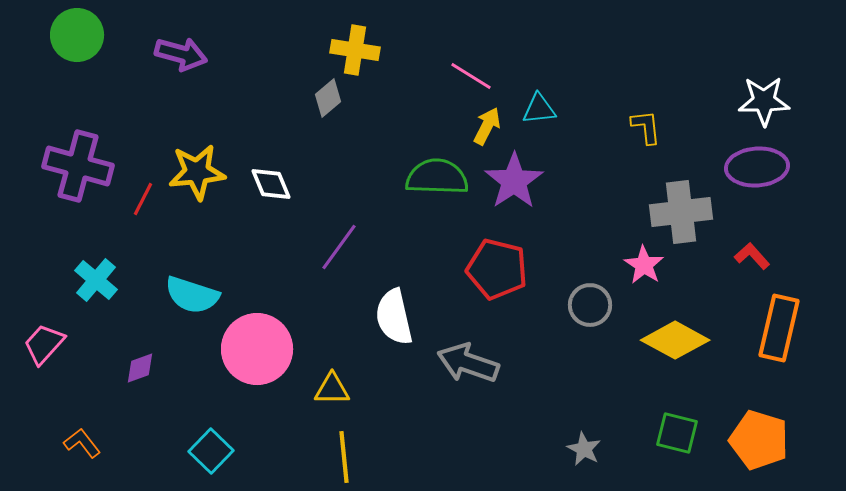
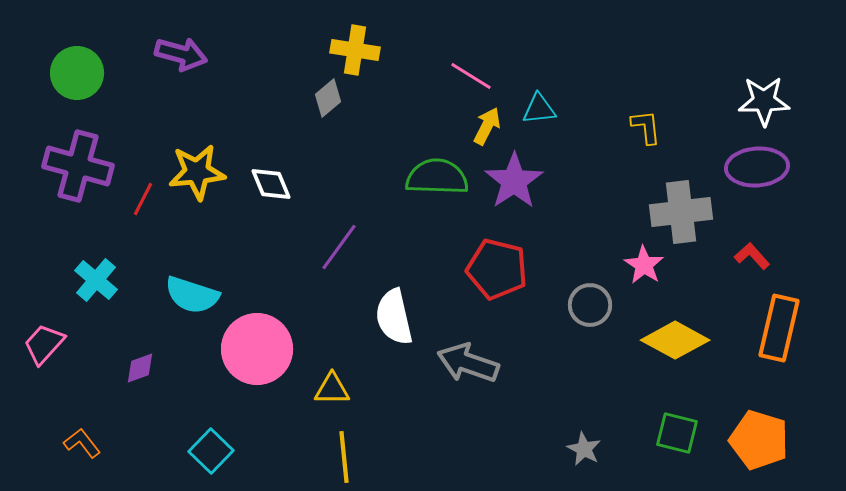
green circle: moved 38 px down
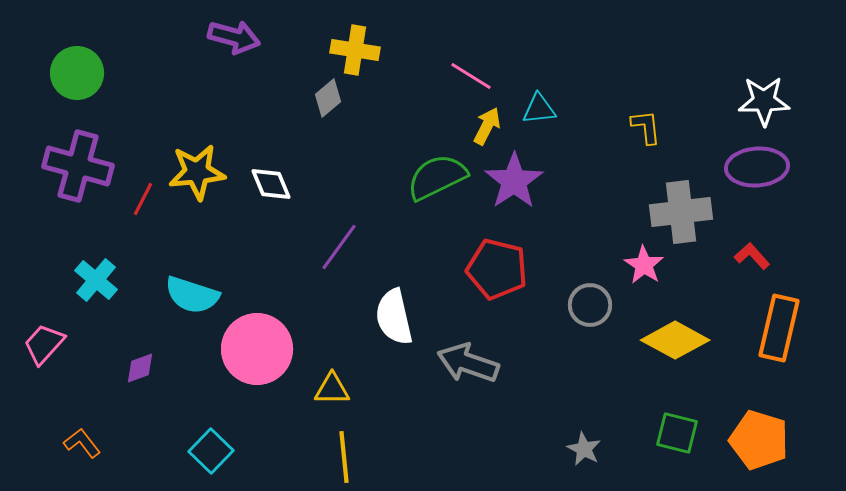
purple arrow: moved 53 px right, 17 px up
green semicircle: rotated 28 degrees counterclockwise
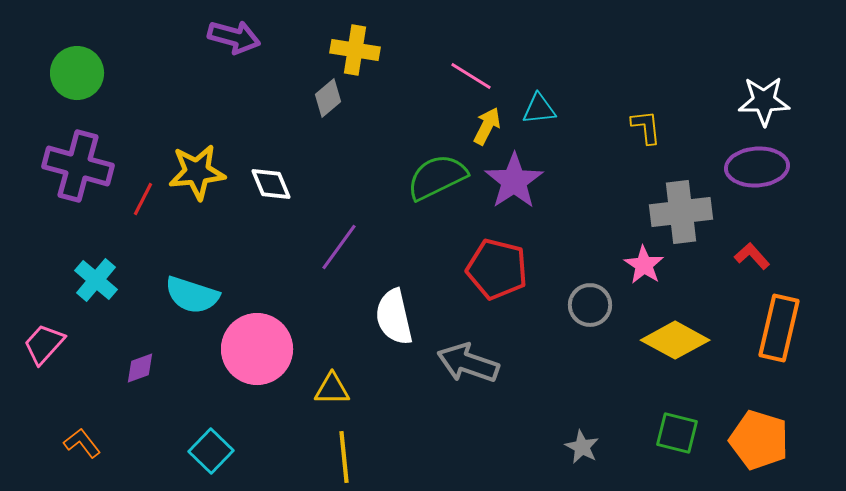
gray star: moved 2 px left, 2 px up
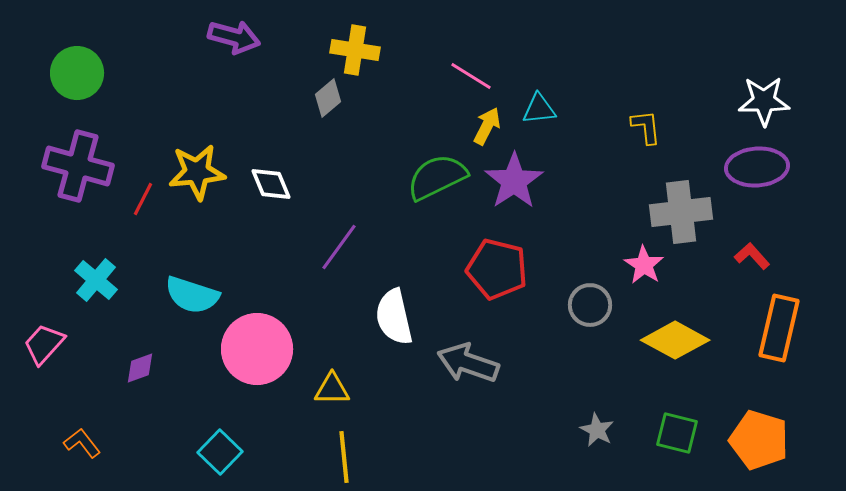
gray star: moved 15 px right, 17 px up
cyan square: moved 9 px right, 1 px down
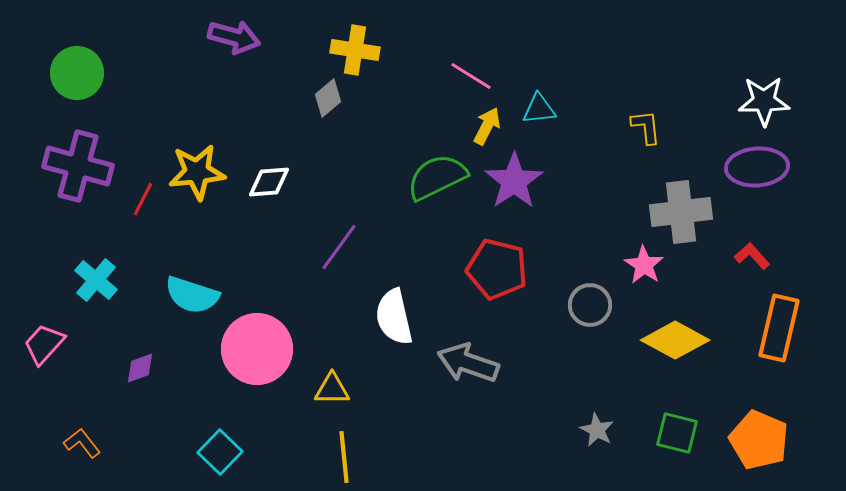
white diamond: moved 2 px left, 2 px up; rotated 72 degrees counterclockwise
orange pentagon: rotated 6 degrees clockwise
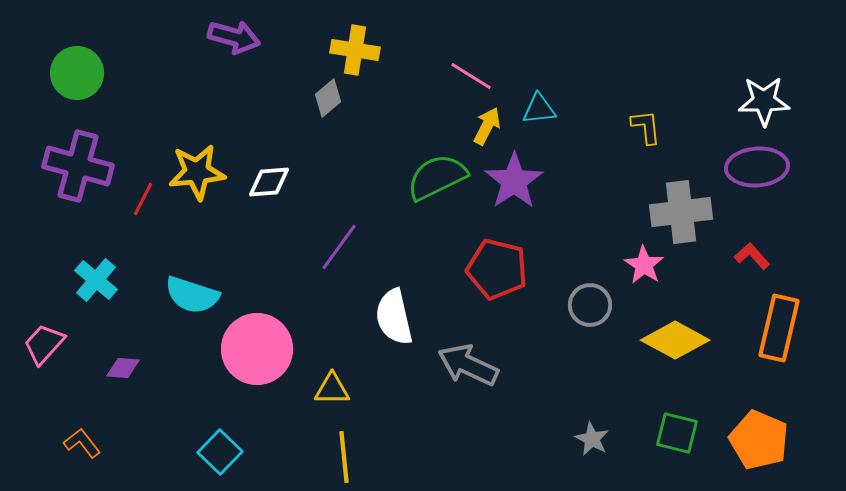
gray arrow: moved 2 px down; rotated 6 degrees clockwise
purple diamond: moved 17 px left; rotated 24 degrees clockwise
gray star: moved 5 px left, 9 px down
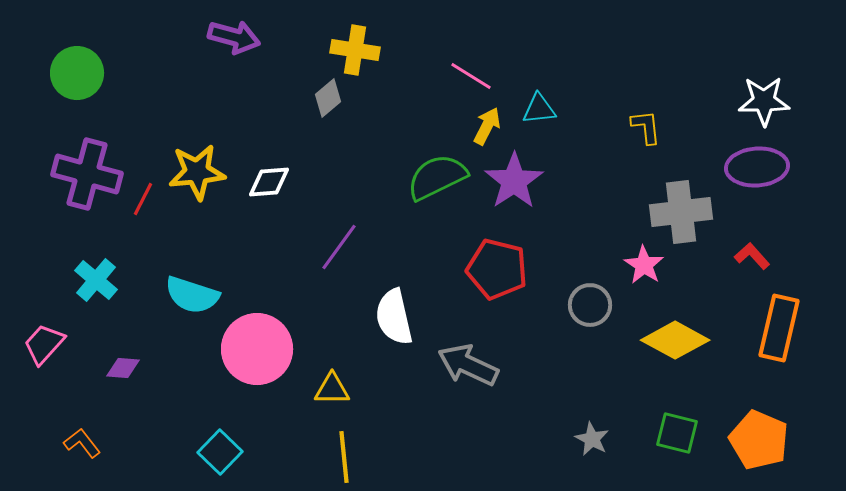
purple cross: moved 9 px right, 8 px down
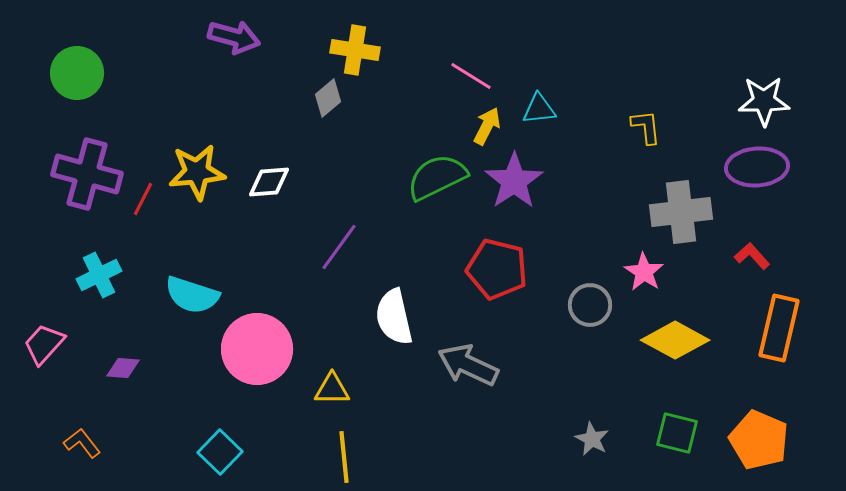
pink star: moved 7 px down
cyan cross: moved 3 px right, 5 px up; rotated 24 degrees clockwise
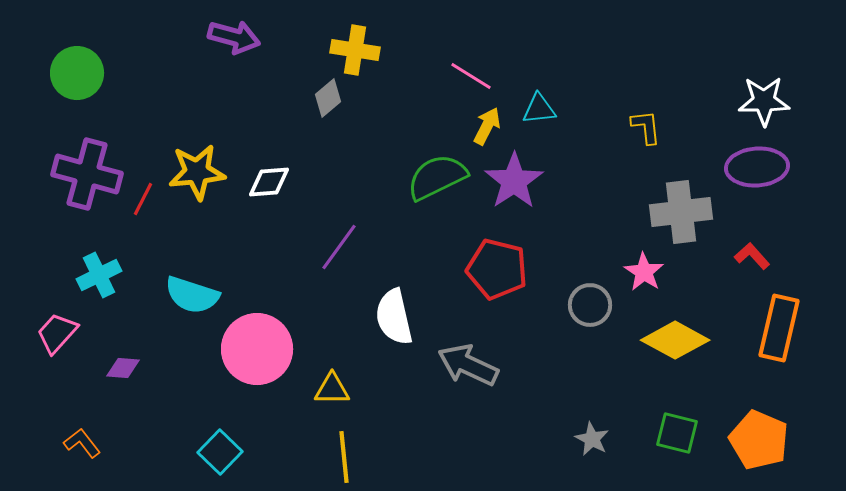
pink trapezoid: moved 13 px right, 11 px up
